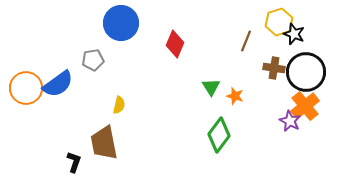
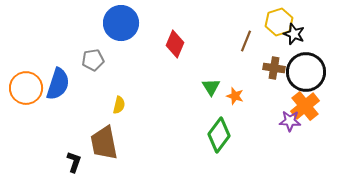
blue semicircle: rotated 36 degrees counterclockwise
purple star: rotated 25 degrees counterclockwise
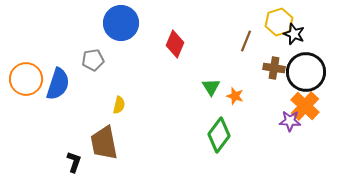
orange circle: moved 9 px up
orange cross: rotated 8 degrees counterclockwise
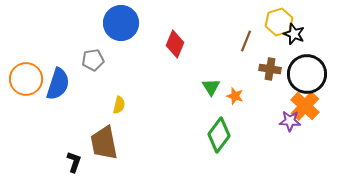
brown cross: moved 4 px left, 1 px down
black circle: moved 1 px right, 2 px down
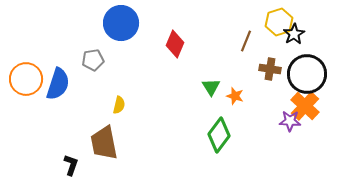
black star: rotated 20 degrees clockwise
black L-shape: moved 3 px left, 3 px down
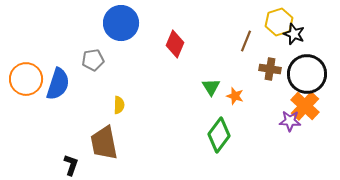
black star: rotated 20 degrees counterclockwise
yellow semicircle: rotated 12 degrees counterclockwise
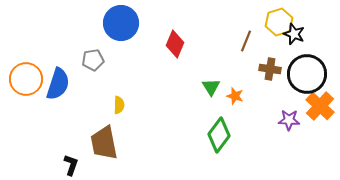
orange cross: moved 15 px right
purple star: moved 1 px left, 1 px up
